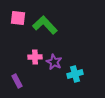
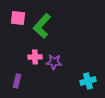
green L-shape: moved 3 px left, 1 px down; rotated 95 degrees counterclockwise
purple star: rotated 21 degrees counterclockwise
cyan cross: moved 13 px right, 7 px down
purple rectangle: rotated 40 degrees clockwise
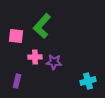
pink square: moved 2 px left, 18 px down
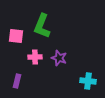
green L-shape: rotated 20 degrees counterclockwise
purple star: moved 5 px right, 4 px up; rotated 14 degrees clockwise
cyan cross: rotated 21 degrees clockwise
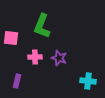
pink square: moved 5 px left, 2 px down
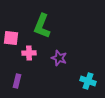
pink cross: moved 6 px left, 4 px up
cyan cross: rotated 14 degrees clockwise
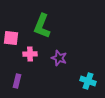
pink cross: moved 1 px right, 1 px down
